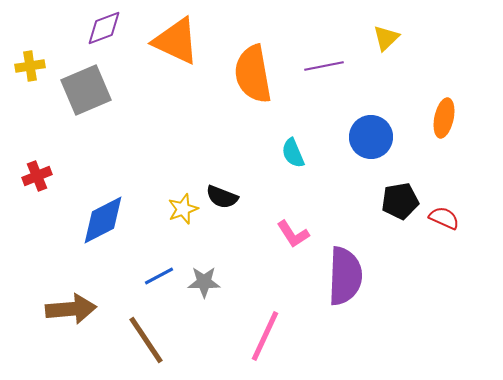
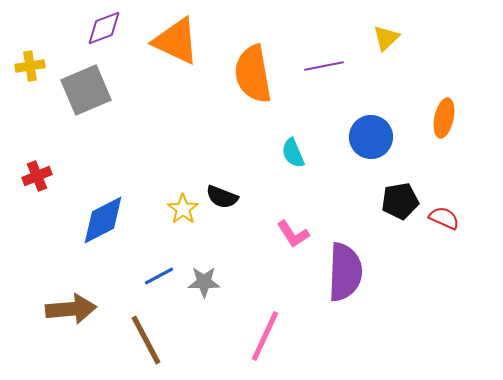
yellow star: rotated 16 degrees counterclockwise
purple semicircle: moved 4 px up
brown line: rotated 6 degrees clockwise
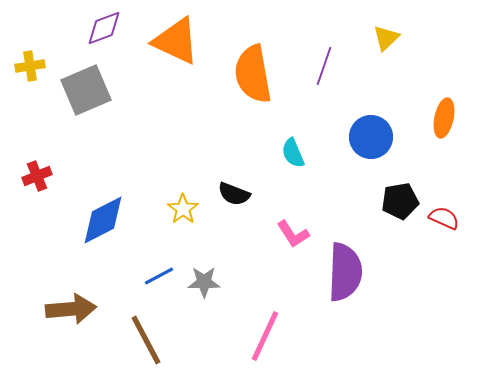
purple line: rotated 60 degrees counterclockwise
black semicircle: moved 12 px right, 3 px up
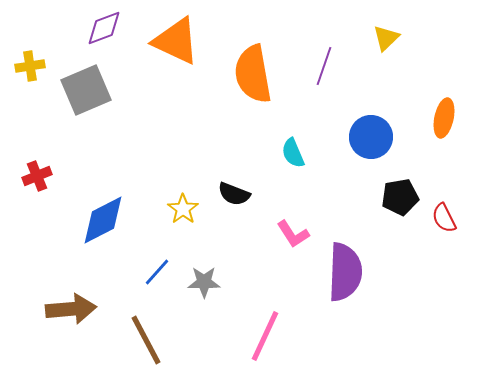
black pentagon: moved 4 px up
red semicircle: rotated 140 degrees counterclockwise
blue line: moved 2 px left, 4 px up; rotated 20 degrees counterclockwise
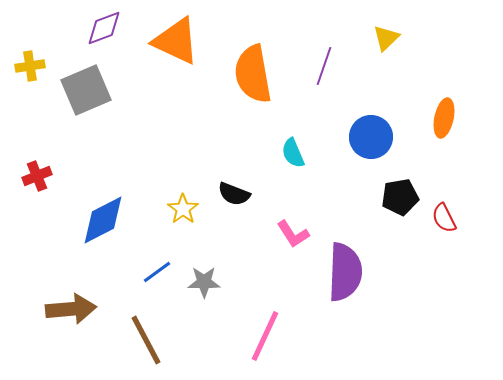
blue line: rotated 12 degrees clockwise
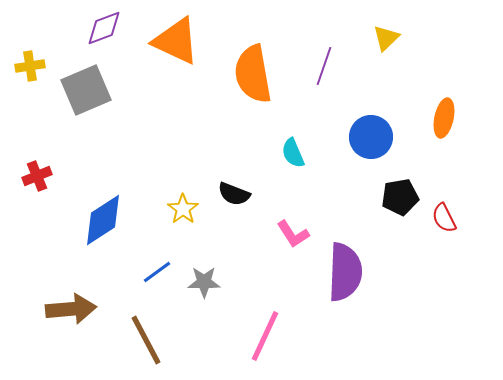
blue diamond: rotated 6 degrees counterclockwise
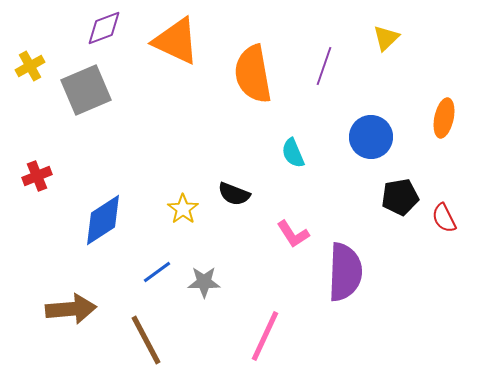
yellow cross: rotated 20 degrees counterclockwise
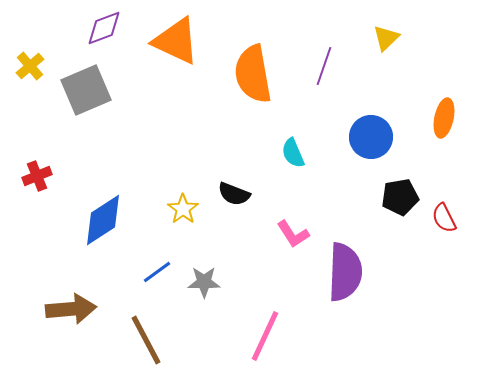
yellow cross: rotated 12 degrees counterclockwise
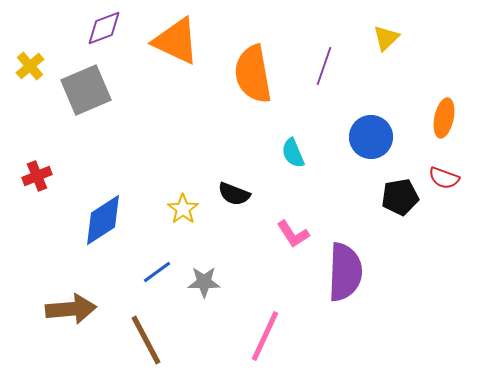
red semicircle: moved 40 px up; rotated 44 degrees counterclockwise
